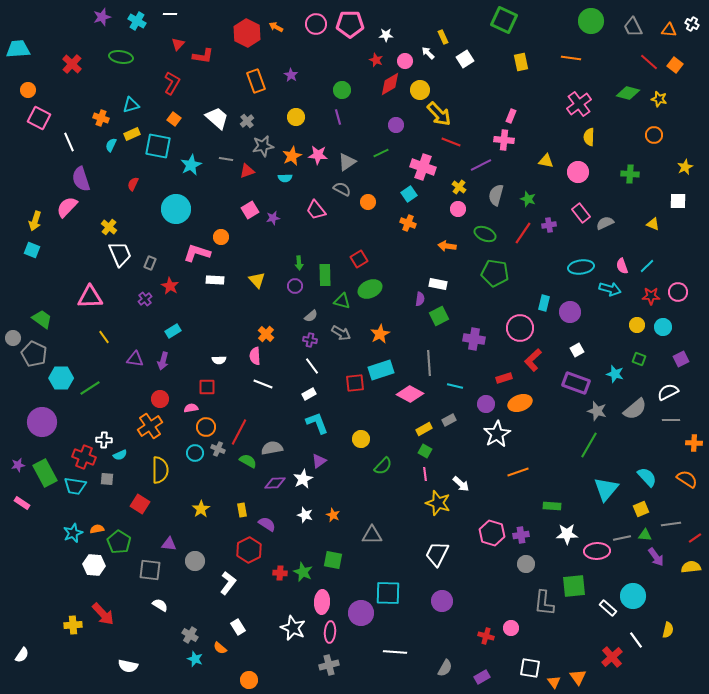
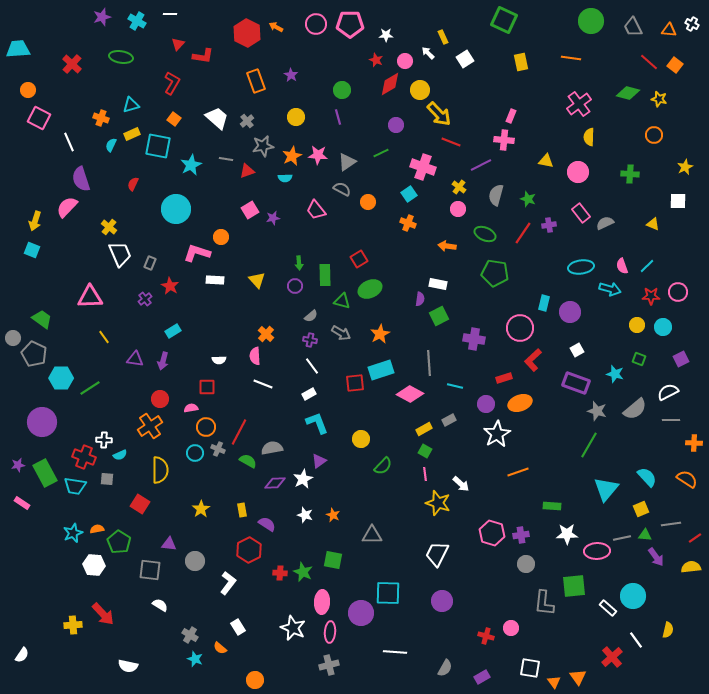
orange circle at (249, 680): moved 6 px right
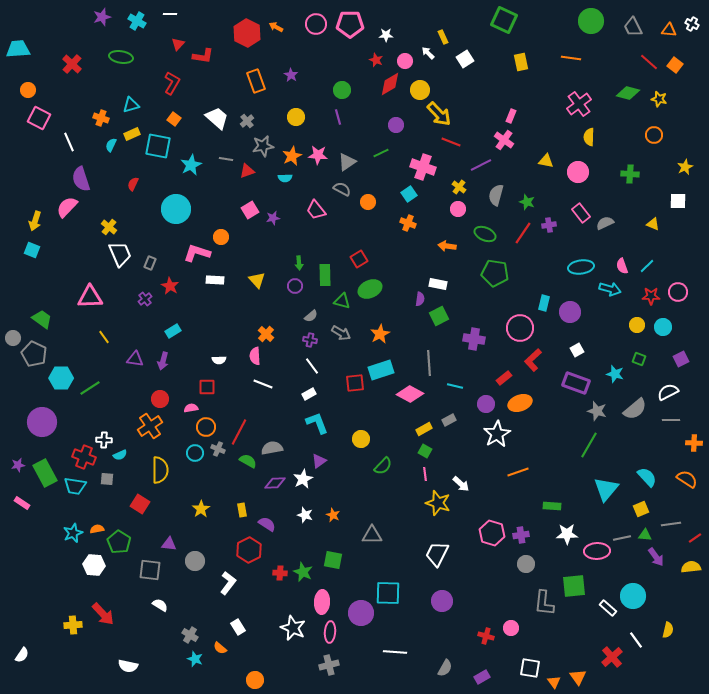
pink cross at (504, 140): rotated 30 degrees clockwise
green star at (528, 199): moved 1 px left, 3 px down
red rectangle at (504, 378): rotated 21 degrees counterclockwise
